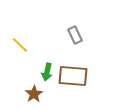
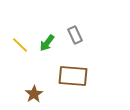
green arrow: moved 29 px up; rotated 24 degrees clockwise
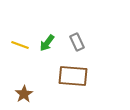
gray rectangle: moved 2 px right, 7 px down
yellow line: rotated 24 degrees counterclockwise
brown star: moved 10 px left
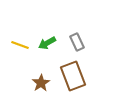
green arrow: rotated 24 degrees clockwise
brown rectangle: rotated 64 degrees clockwise
brown star: moved 17 px right, 11 px up
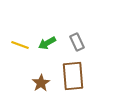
brown rectangle: rotated 16 degrees clockwise
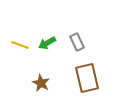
brown rectangle: moved 14 px right, 2 px down; rotated 8 degrees counterclockwise
brown star: rotated 12 degrees counterclockwise
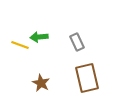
green arrow: moved 8 px left, 6 px up; rotated 24 degrees clockwise
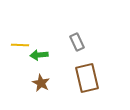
green arrow: moved 18 px down
yellow line: rotated 18 degrees counterclockwise
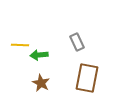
brown rectangle: rotated 24 degrees clockwise
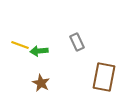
yellow line: rotated 18 degrees clockwise
green arrow: moved 4 px up
brown rectangle: moved 17 px right, 1 px up
